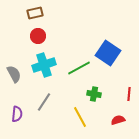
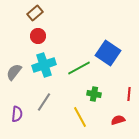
brown rectangle: rotated 28 degrees counterclockwise
gray semicircle: moved 2 px up; rotated 114 degrees counterclockwise
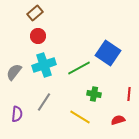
yellow line: rotated 30 degrees counterclockwise
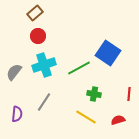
yellow line: moved 6 px right
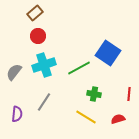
red semicircle: moved 1 px up
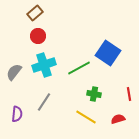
red line: rotated 16 degrees counterclockwise
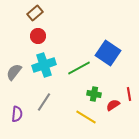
red semicircle: moved 5 px left, 14 px up; rotated 16 degrees counterclockwise
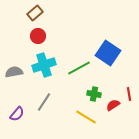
gray semicircle: rotated 42 degrees clockwise
purple semicircle: rotated 35 degrees clockwise
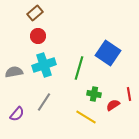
green line: rotated 45 degrees counterclockwise
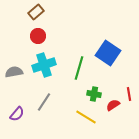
brown rectangle: moved 1 px right, 1 px up
